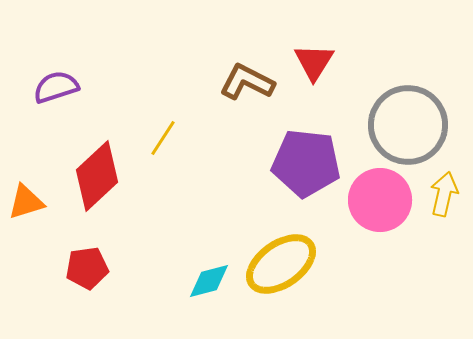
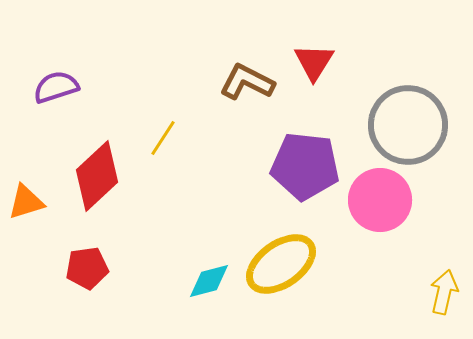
purple pentagon: moved 1 px left, 3 px down
yellow arrow: moved 98 px down
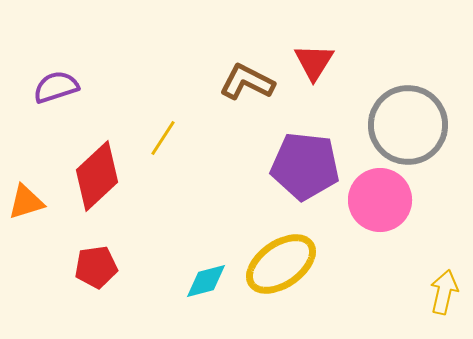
red pentagon: moved 9 px right, 1 px up
cyan diamond: moved 3 px left
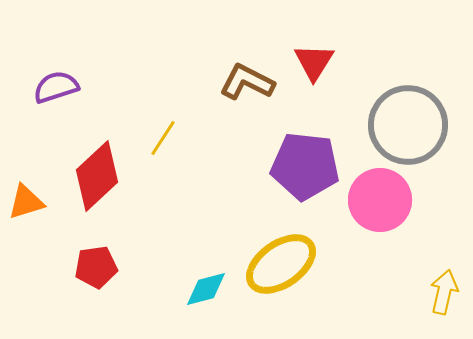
cyan diamond: moved 8 px down
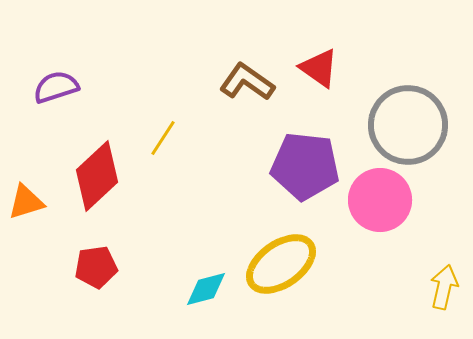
red triangle: moved 5 px right, 6 px down; rotated 27 degrees counterclockwise
brown L-shape: rotated 8 degrees clockwise
yellow arrow: moved 5 px up
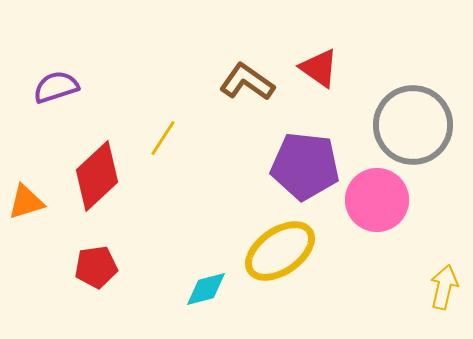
gray circle: moved 5 px right
pink circle: moved 3 px left
yellow ellipse: moved 1 px left, 13 px up
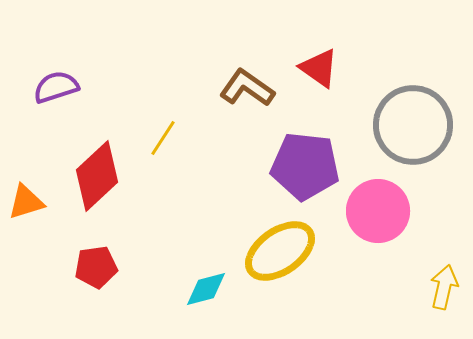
brown L-shape: moved 6 px down
pink circle: moved 1 px right, 11 px down
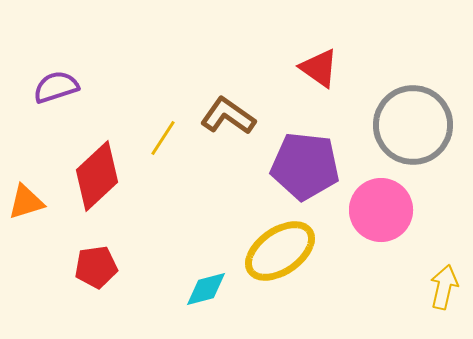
brown L-shape: moved 19 px left, 28 px down
pink circle: moved 3 px right, 1 px up
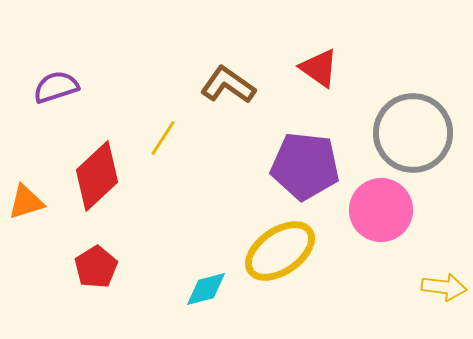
brown L-shape: moved 31 px up
gray circle: moved 8 px down
red pentagon: rotated 24 degrees counterclockwise
yellow arrow: rotated 84 degrees clockwise
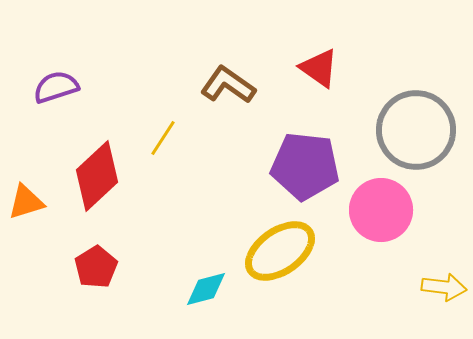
gray circle: moved 3 px right, 3 px up
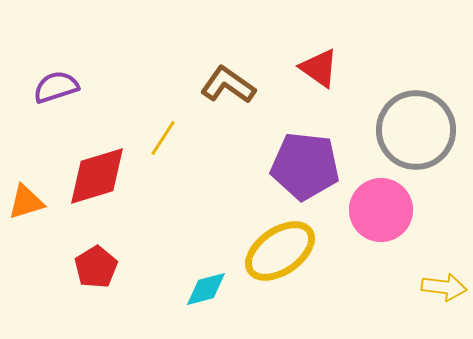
red diamond: rotated 26 degrees clockwise
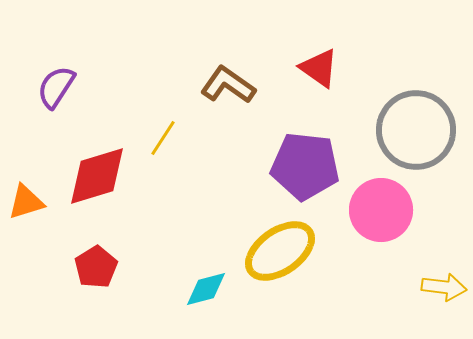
purple semicircle: rotated 39 degrees counterclockwise
